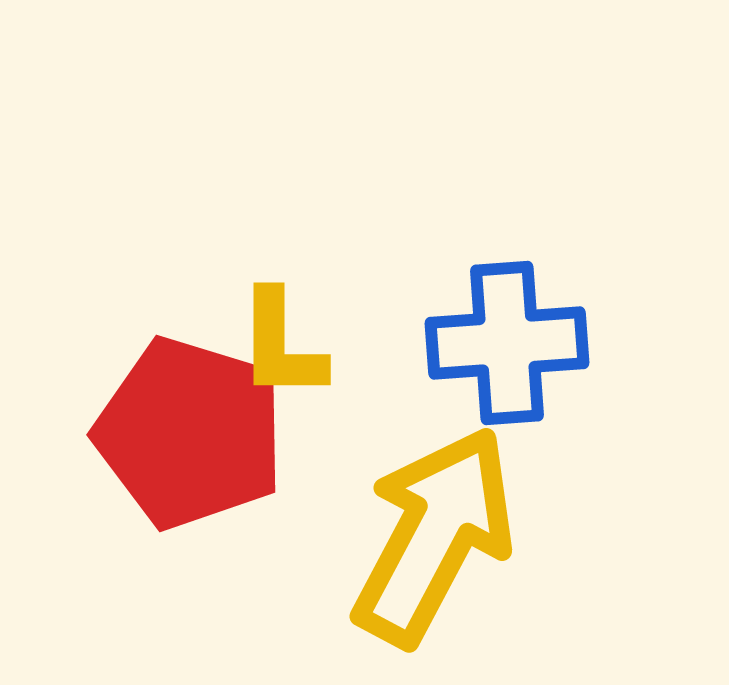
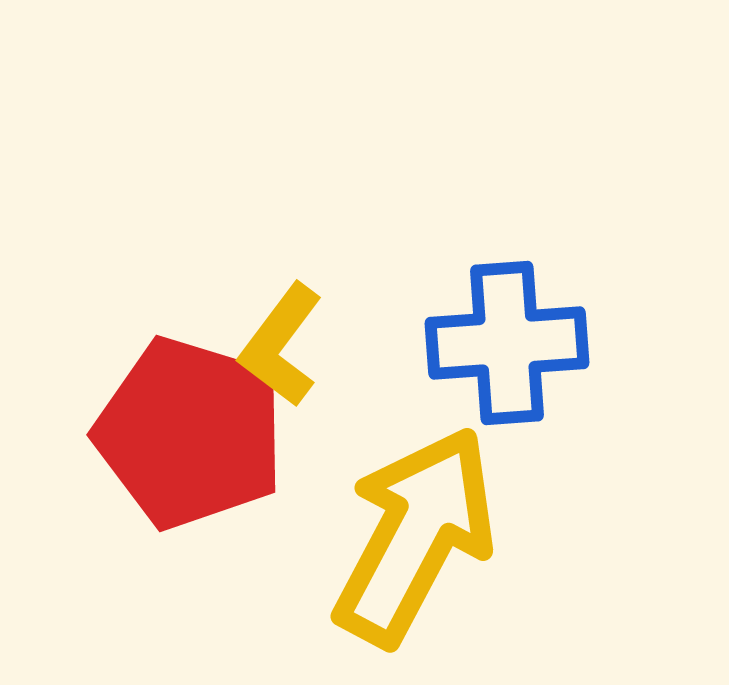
yellow L-shape: rotated 37 degrees clockwise
yellow arrow: moved 19 px left
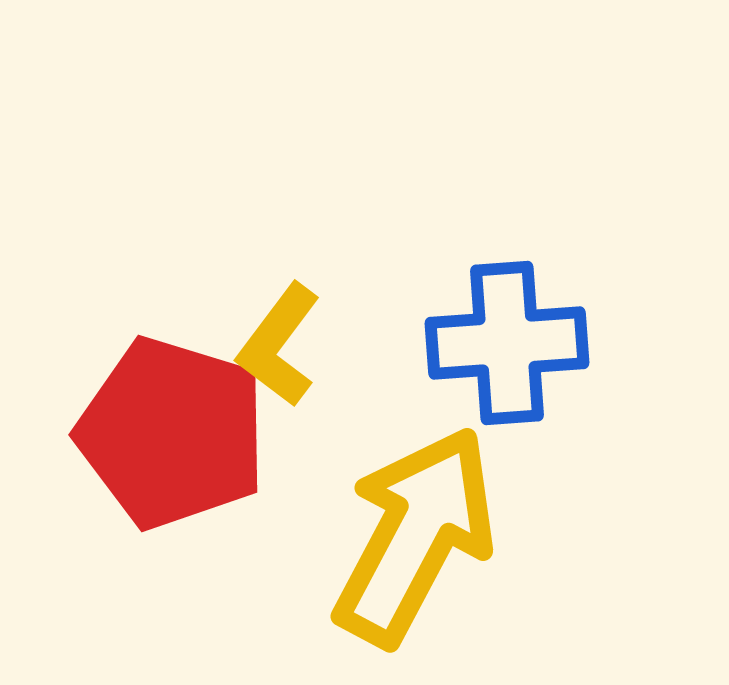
yellow L-shape: moved 2 px left
red pentagon: moved 18 px left
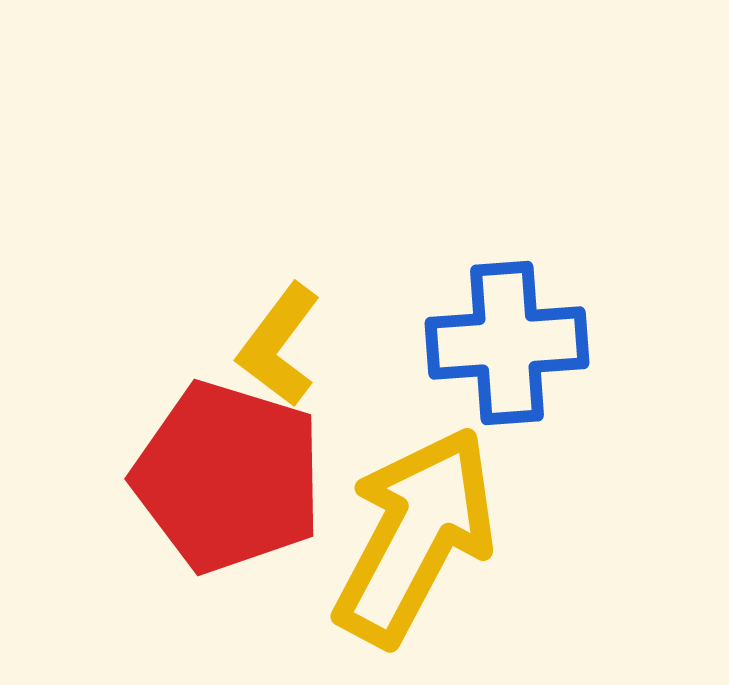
red pentagon: moved 56 px right, 44 px down
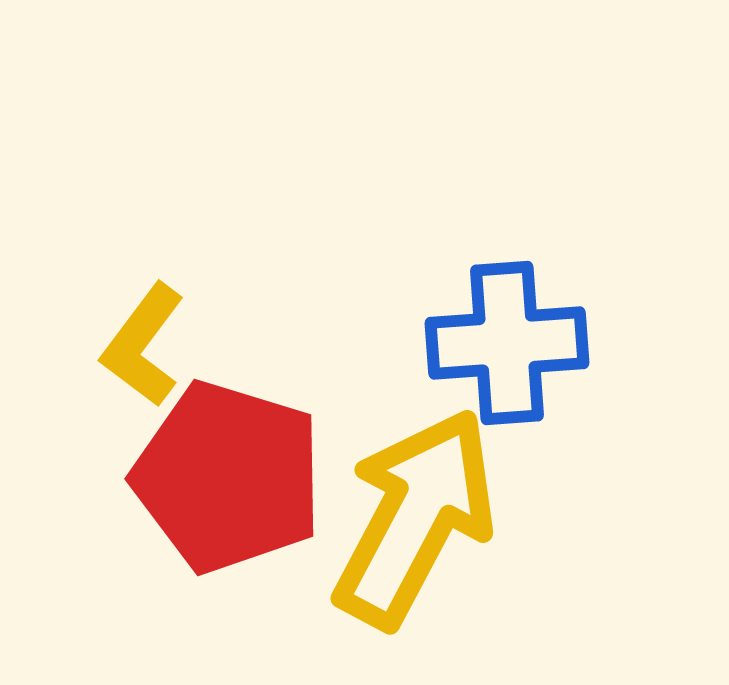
yellow L-shape: moved 136 px left
yellow arrow: moved 18 px up
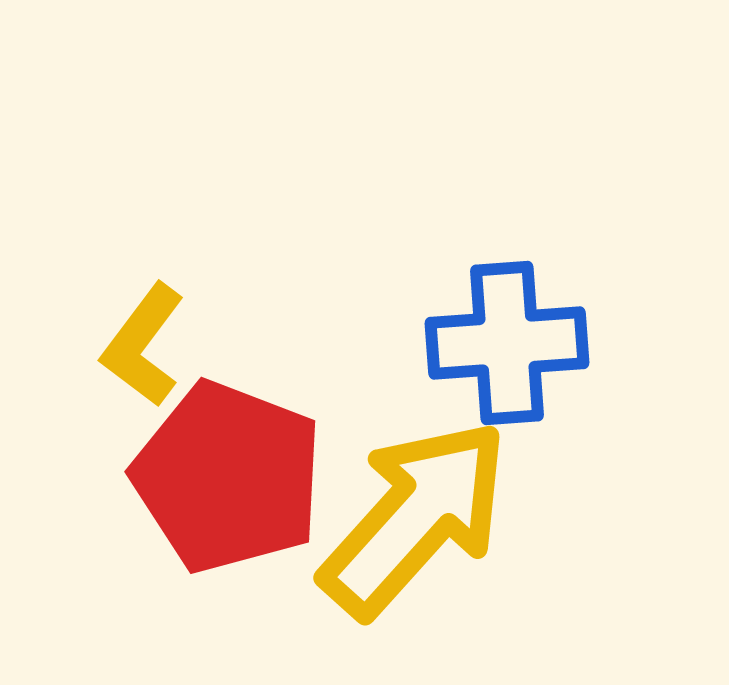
red pentagon: rotated 4 degrees clockwise
yellow arrow: rotated 14 degrees clockwise
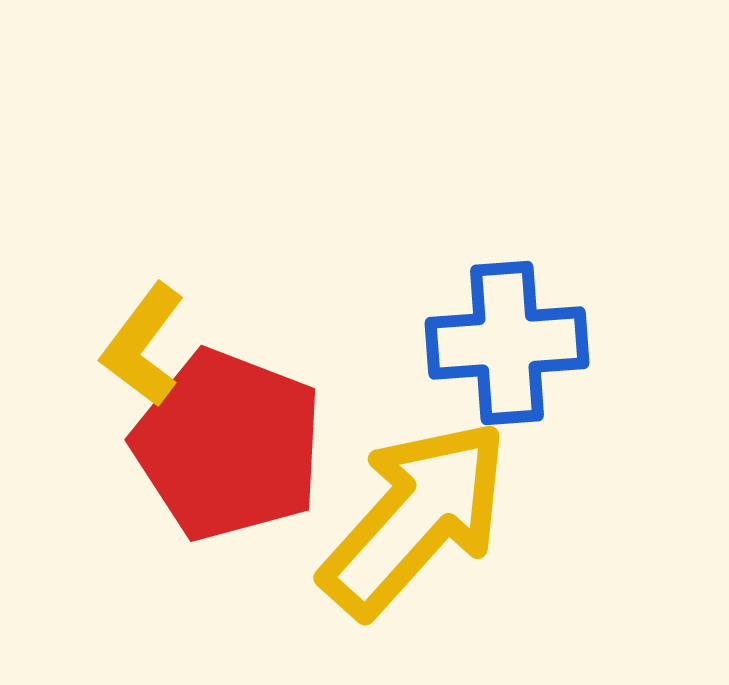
red pentagon: moved 32 px up
